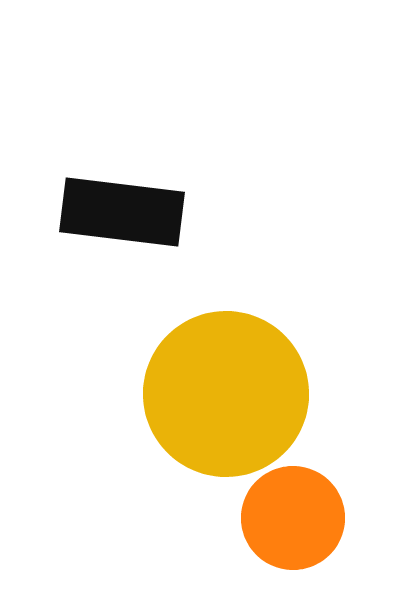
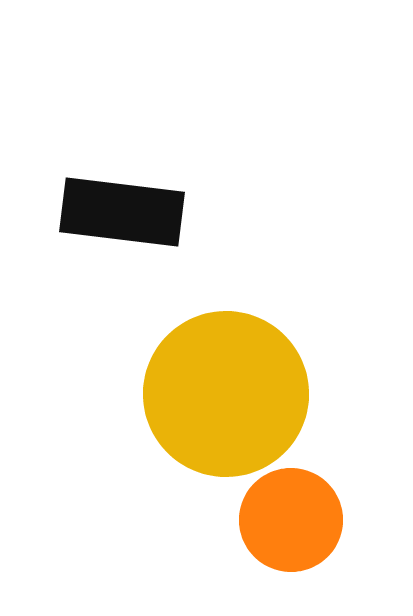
orange circle: moved 2 px left, 2 px down
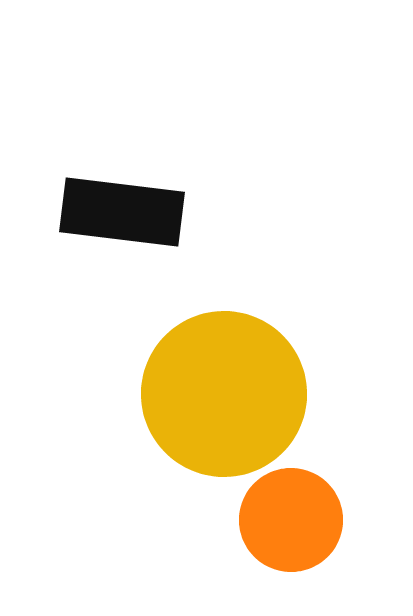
yellow circle: moved 2 px left
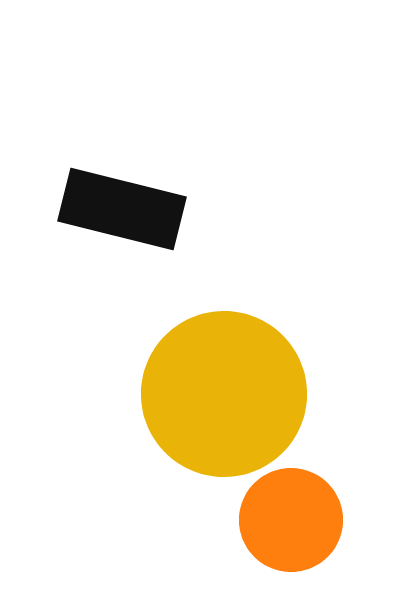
black rectangle: moved 3 px up; rotated 7 degrees clockwise
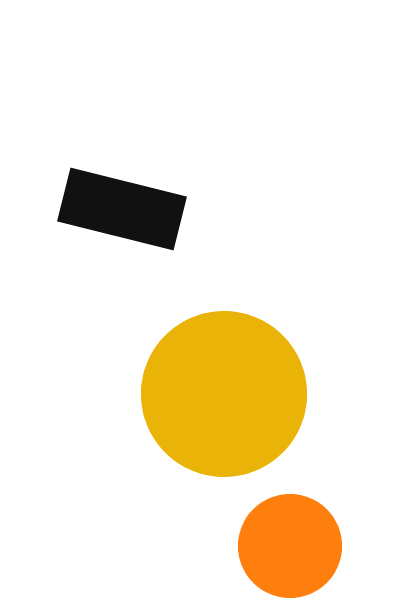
orange circle: moved 1 px left, 26 px down
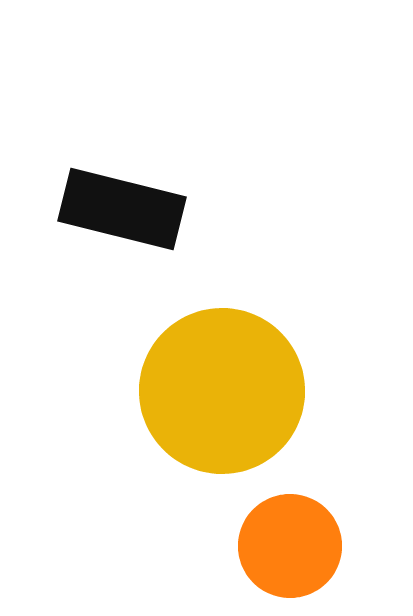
yellow circle: moved 2 px left, 3 px up
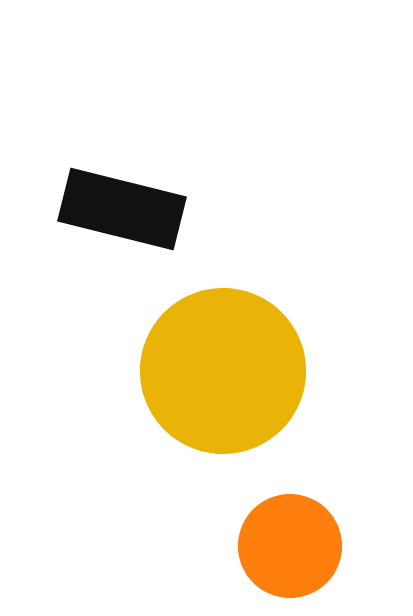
yellow circle: moved 1 px right, 20 px up
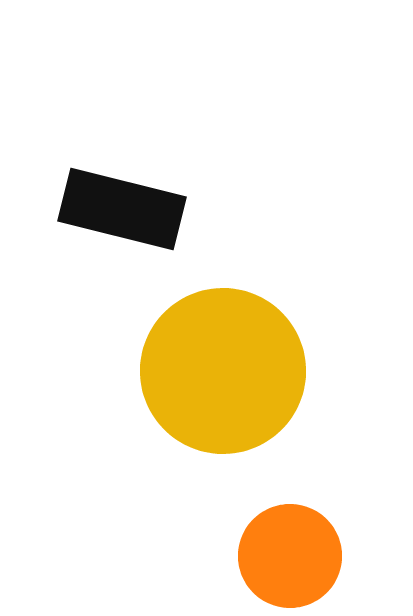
orange circle: moved 10 px down
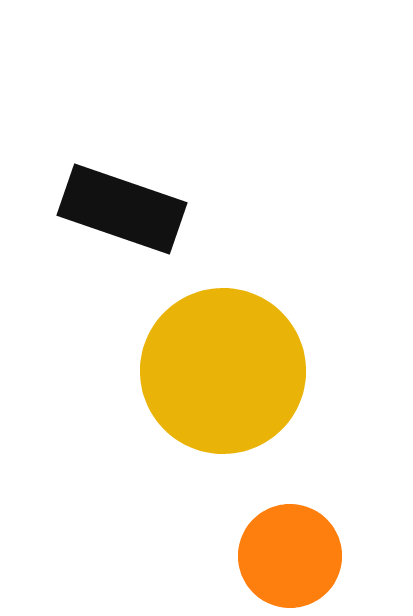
black rectangle: rotated 5 degrees clockwise
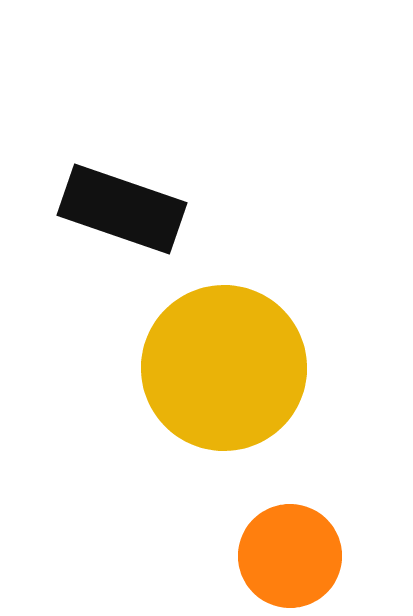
yellow circle: moved 1 px right, 3 px up
